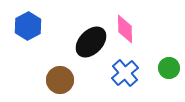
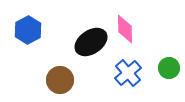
blue hexagon: moved 4 px down
black ellipse: rotated 12 degrees clockwise
blue cross: moved 3 px right
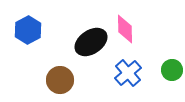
green circle: moved 3 px right, 2 px down
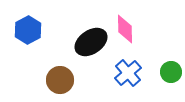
green circle: moved 1 px left, 2 px down
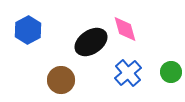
pink diamond: rotated 16 degrees counterclockwise
brown circle: moved 1 px right
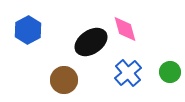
green circle: moved 1 px left
brown circle: moved 3 px right
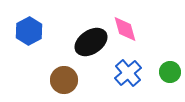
blue hexagon: moved 1 px right, 1 px down
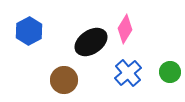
pink diamond: rotated 48 degrees clockwise
